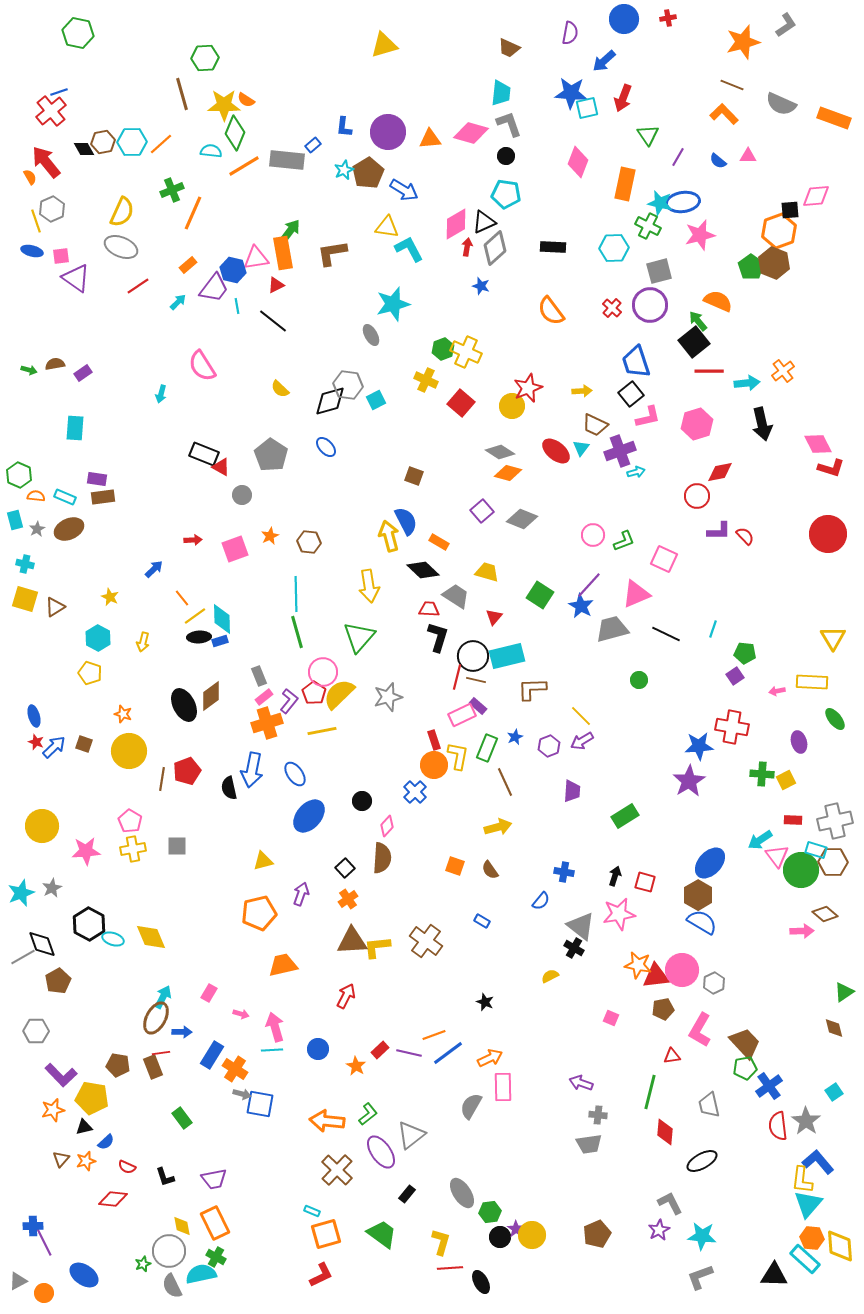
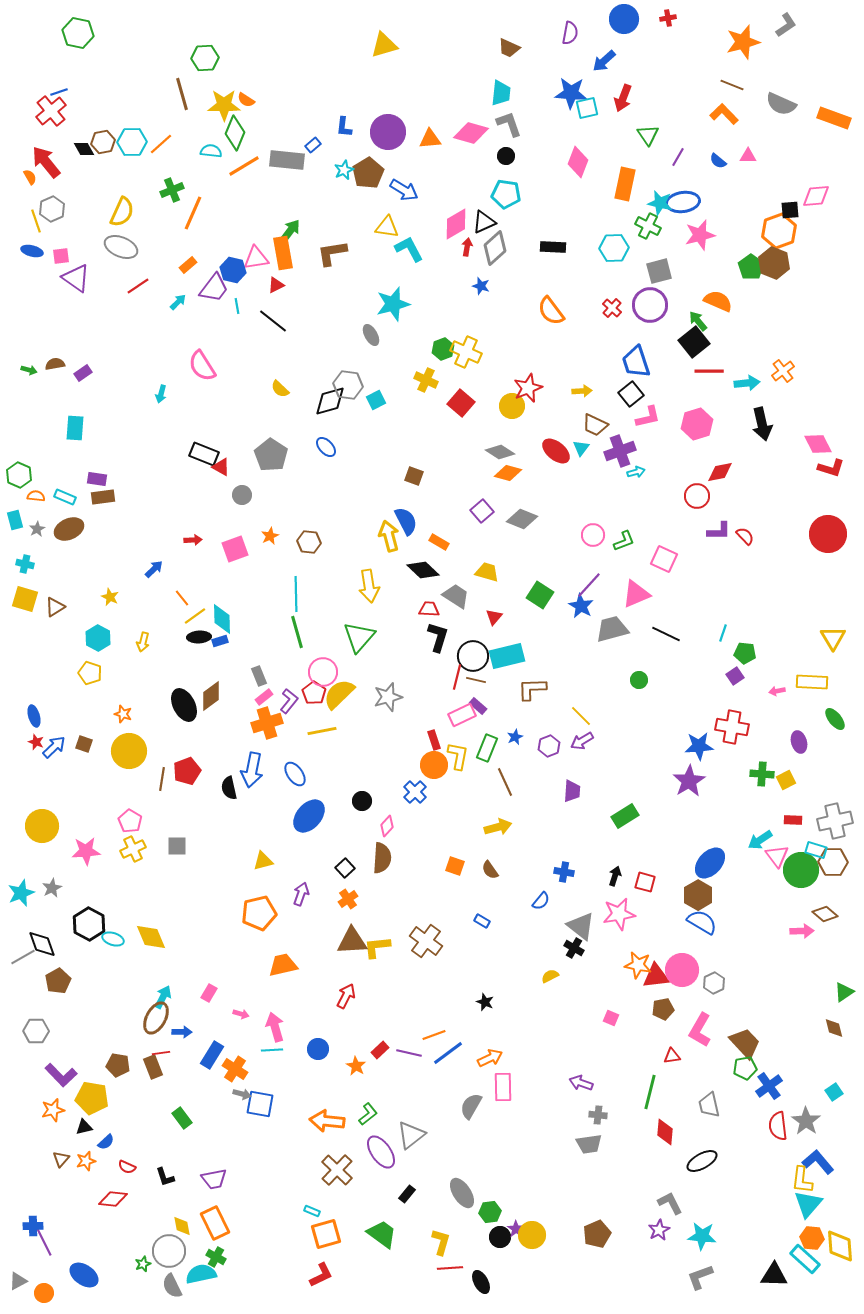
cyan line at (713, 629): moved 10 px right, 4 px down
yellow cross at (133, 849): rotated 15 degrees counterclockwise
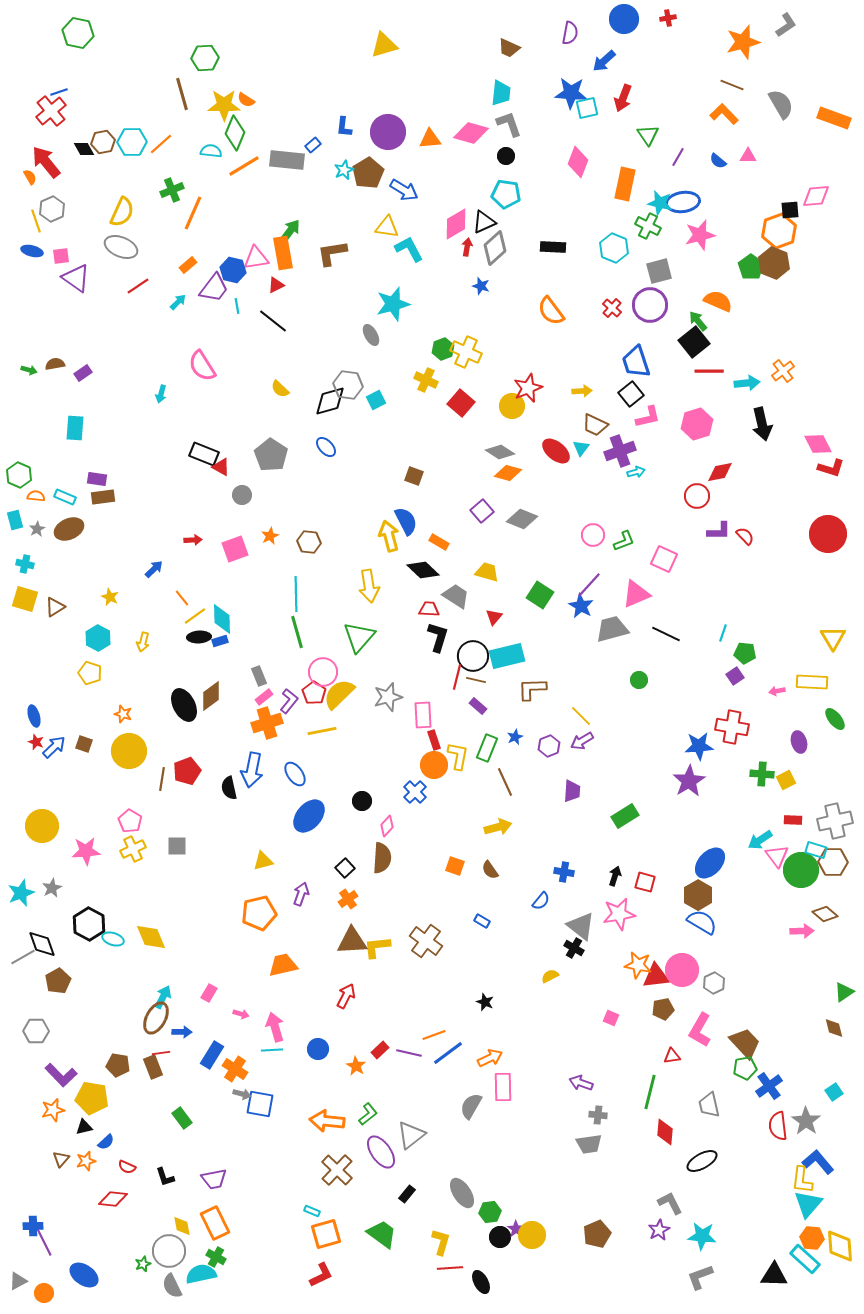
gray semicircle at (781, 104): rotated 144 degrees counterclockwise
cyan hexagon at (614, 248): rotated 24 degrees clockwise
pink rectangle at (462, 715): moved 39 px left; rotated 68 degrees counterclockwise
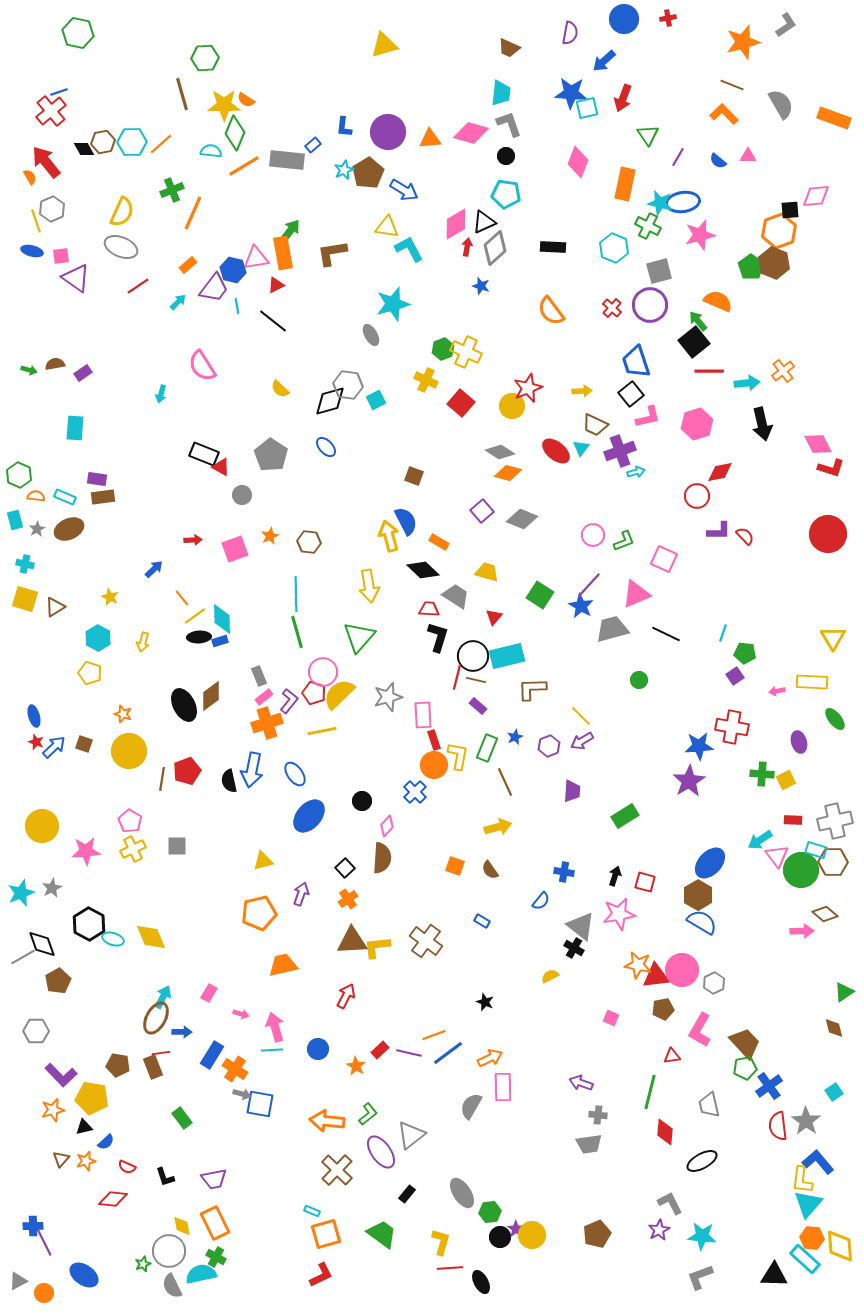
red pentagon at (314, 693): rotated 15 degrees counterclockwise
black semicircle at (229, 788): moved 7 px up
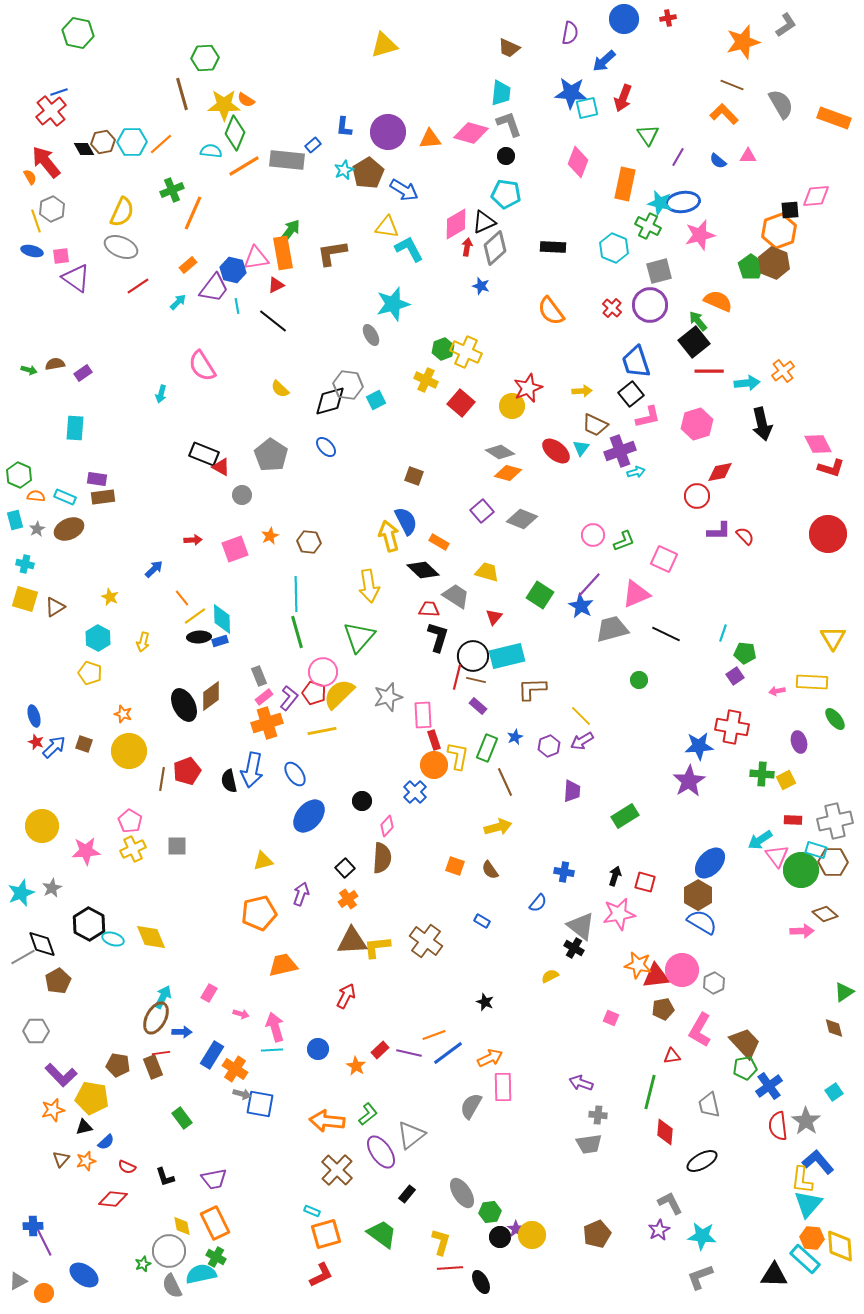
purple L-shape at (289, 701): moved 3 px up
blue semicircle at (541, 901): moved 3 px left, 2 px down
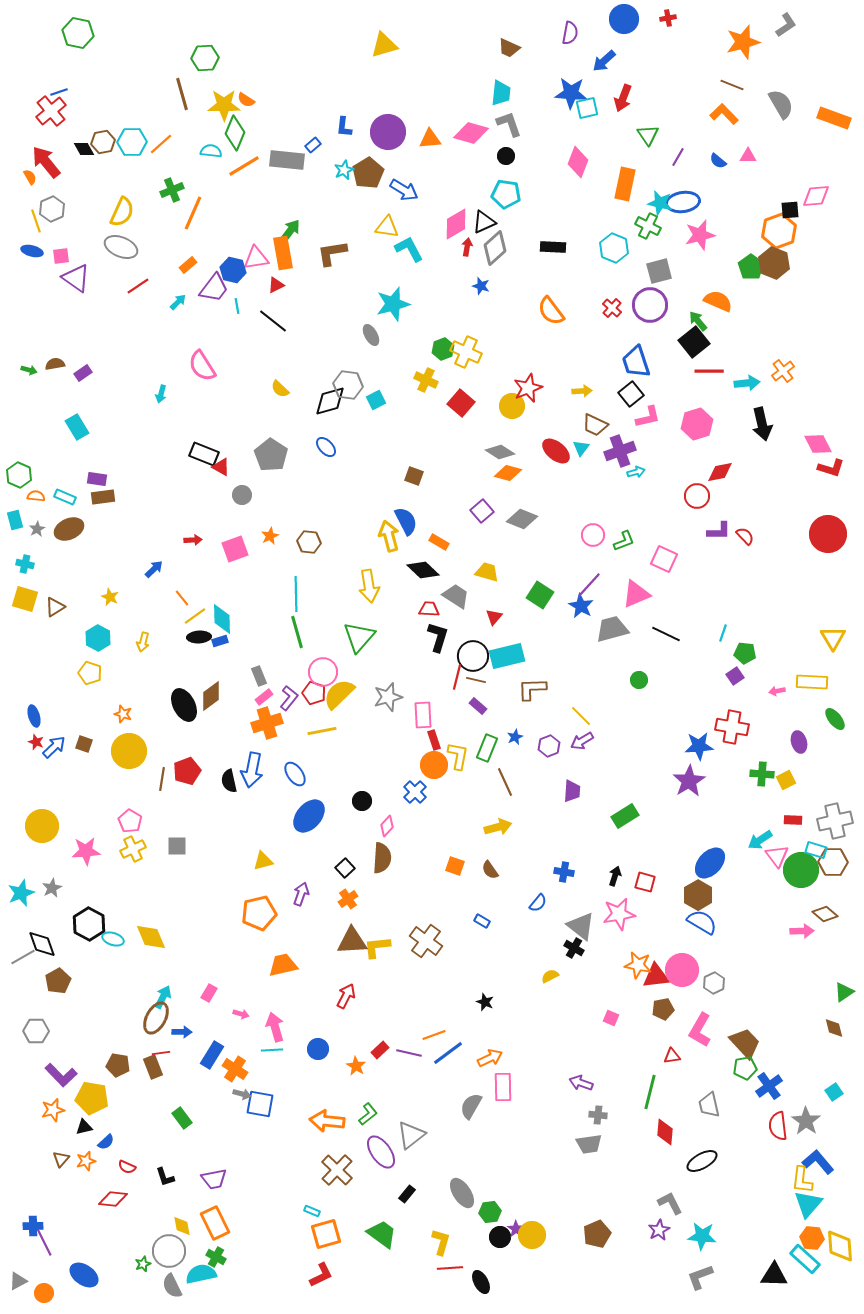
cyan rectangle at (75, 428): moved 2 px right, 1 px up; rotated 35 degrees counterclockwise
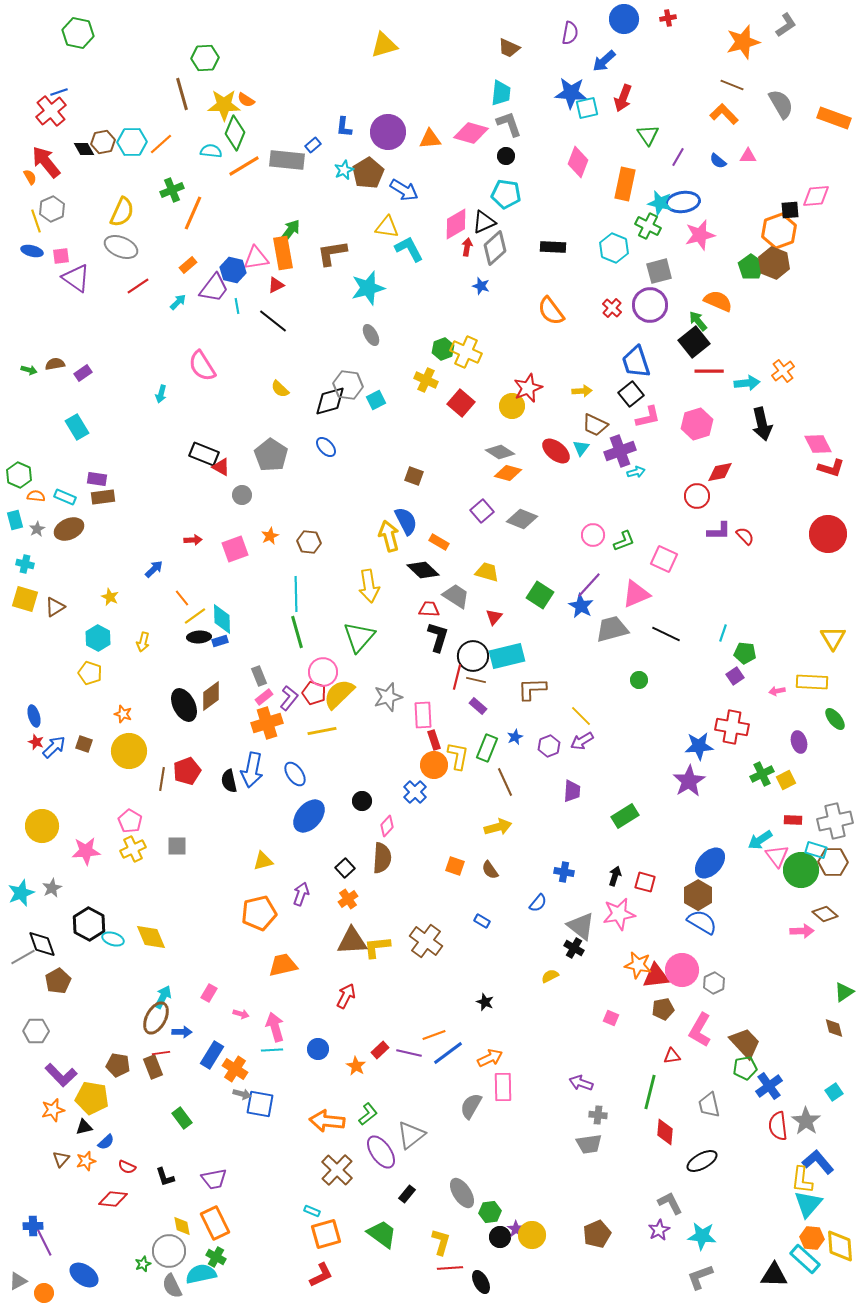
cyan star at (393, 304): moved 25 px left, 16 px up
green cross at (762, 774): rotated 30 degrees counterclockwise
